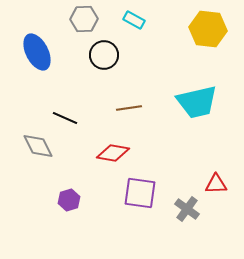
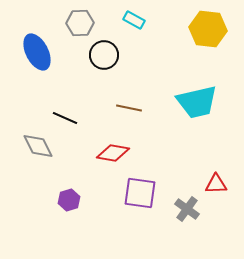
gray hexagon: moved 4 px left, 4 px down
brown line: rotated 20 degrees clockwise
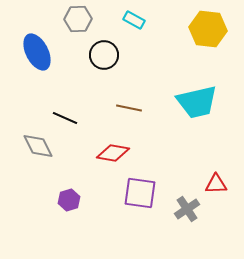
gray hexagon: moved 2 px left, 4 px up
gray cross: rotated 20 degrees clockwise
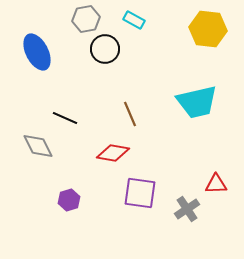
gray hexagon: moved 8 px right; rotated 8 degrees counterclockwise
black circle: moved 1 px right, 6 px up
brown line: moved 1 px right, 6 px down; rotated 55 degrees clockwise
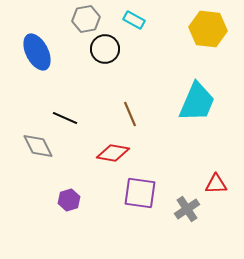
cyan trapezoid: rotated 54 degrees counterclockwise
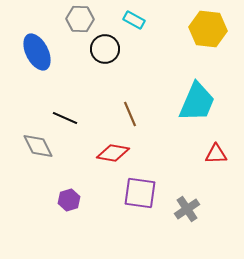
gray hexagon: moved 6 px left; rotated 12 degrees clockwise
red triangle: moved 30 px up
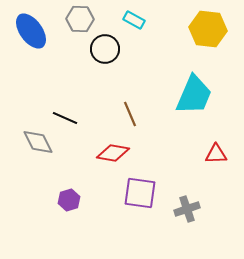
blue ellipse: moved 6 px left, 21 px up; rotated 9 degrees counterclockwise
cyan trapezoid: moved 3 px left, 7 px up
gray diamond: moved 4 px up
gray cross: rotated 15 degrees clockwise
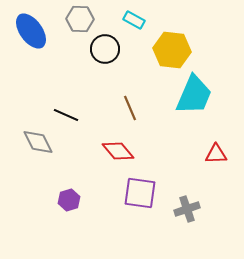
yellow hexagon: moved 36 px left, 21 px down
brown line: moved 6 px up
black line: moved 1 px right, 3 px up
red diamond: moved 5 px right, 2 px up; rotated 40 degrees clockwise
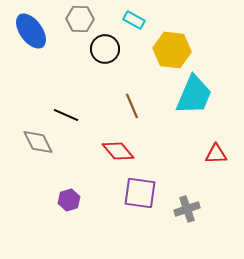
brown line: moved 2 px right, 2 px up
